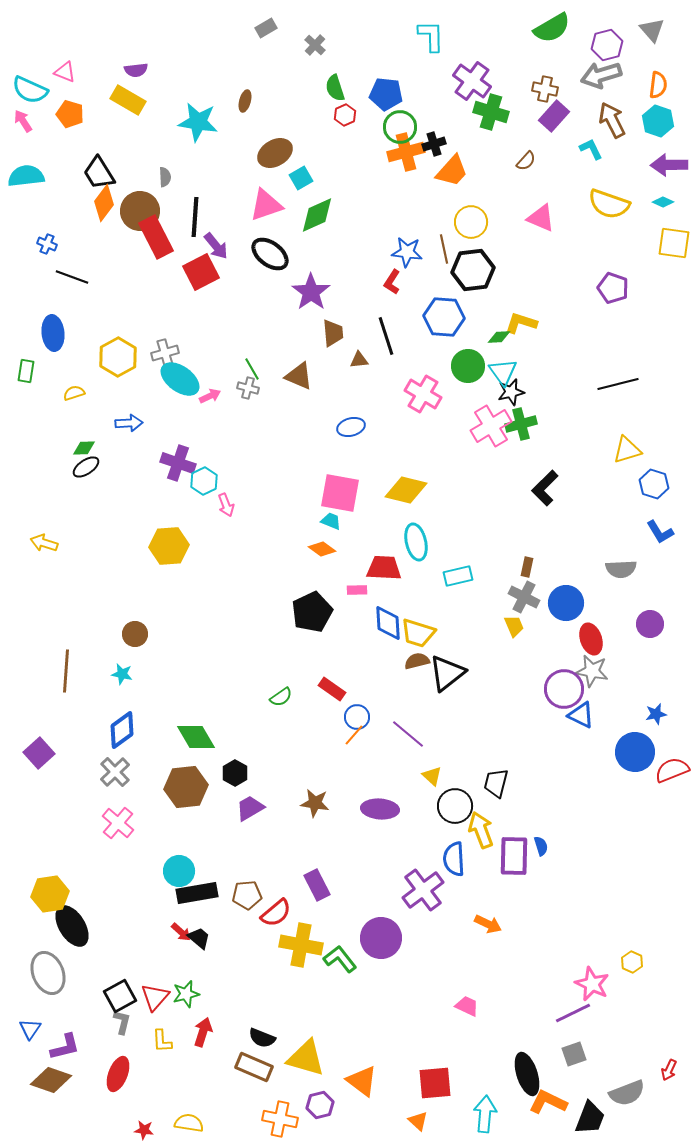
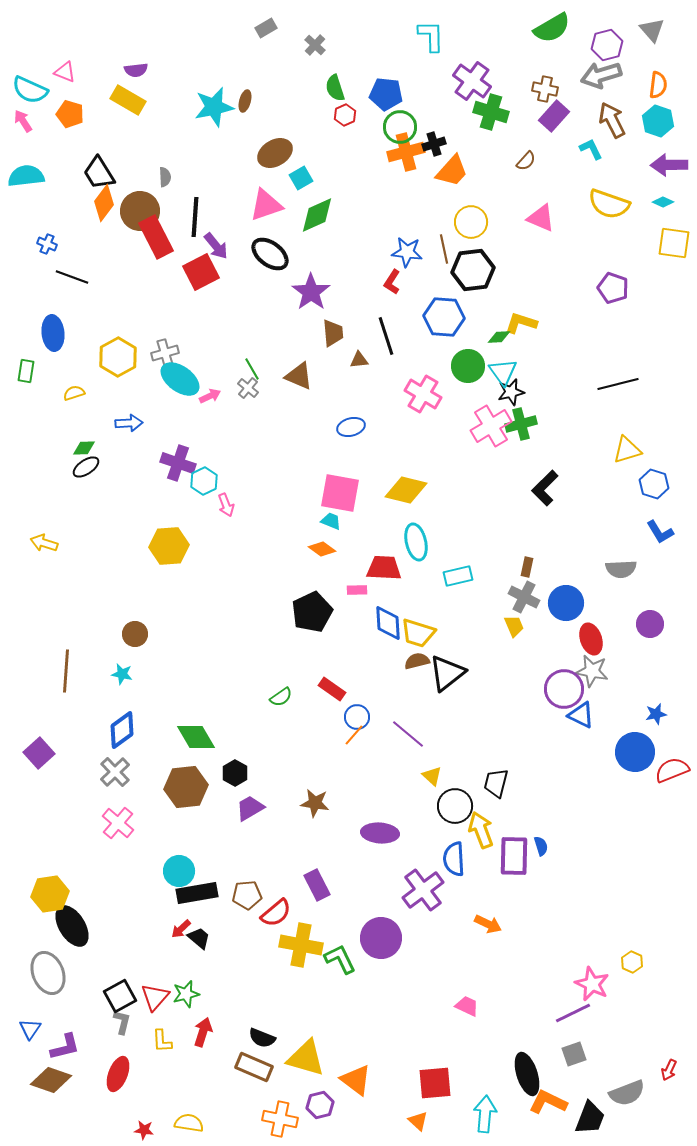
cyan star at (198, 122): moved 16 px right, 15 px up; rotated 21 degrees counterclockwise
gray cross at (248, 388): rotated 25 degrees clockwise
purple ellipse at (380, 809): moved 24 px down
red arrow at (181, 932): moved 3 px up; rotated 95 degrees clockwise
green L-shape at (340, 959): rotated 12 degrees clockwise
orange triangle at (362, 1081): moved 6 px left, 1 px up
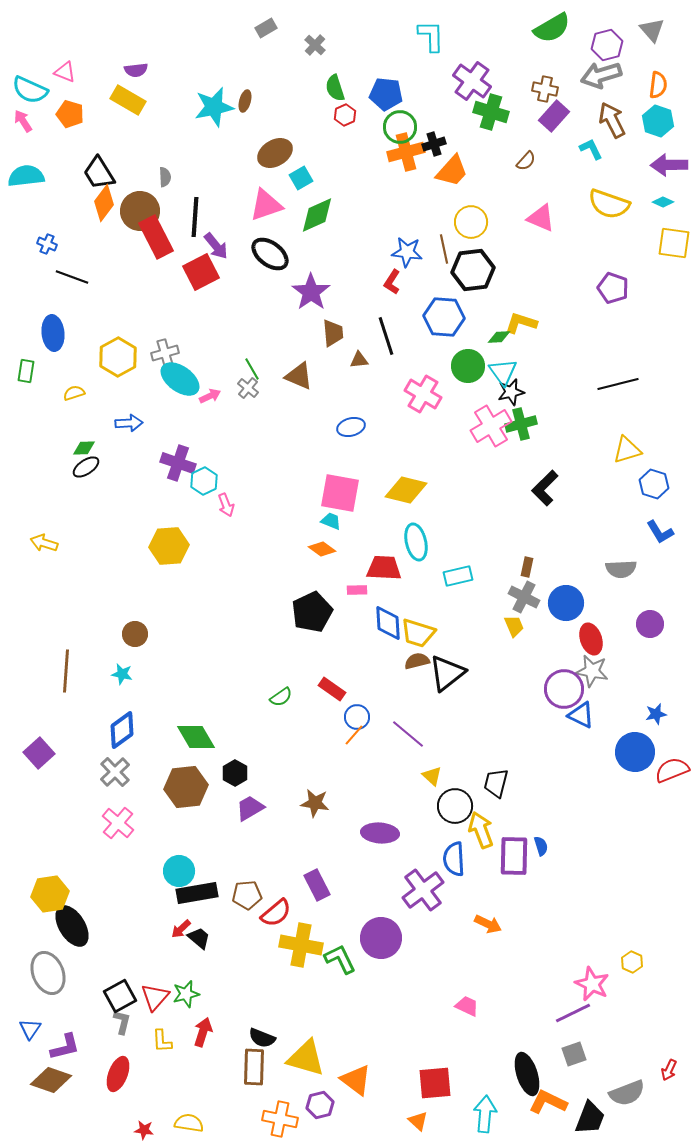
brown rectangle at (254, 1067): rotated 69 degrees clockwise
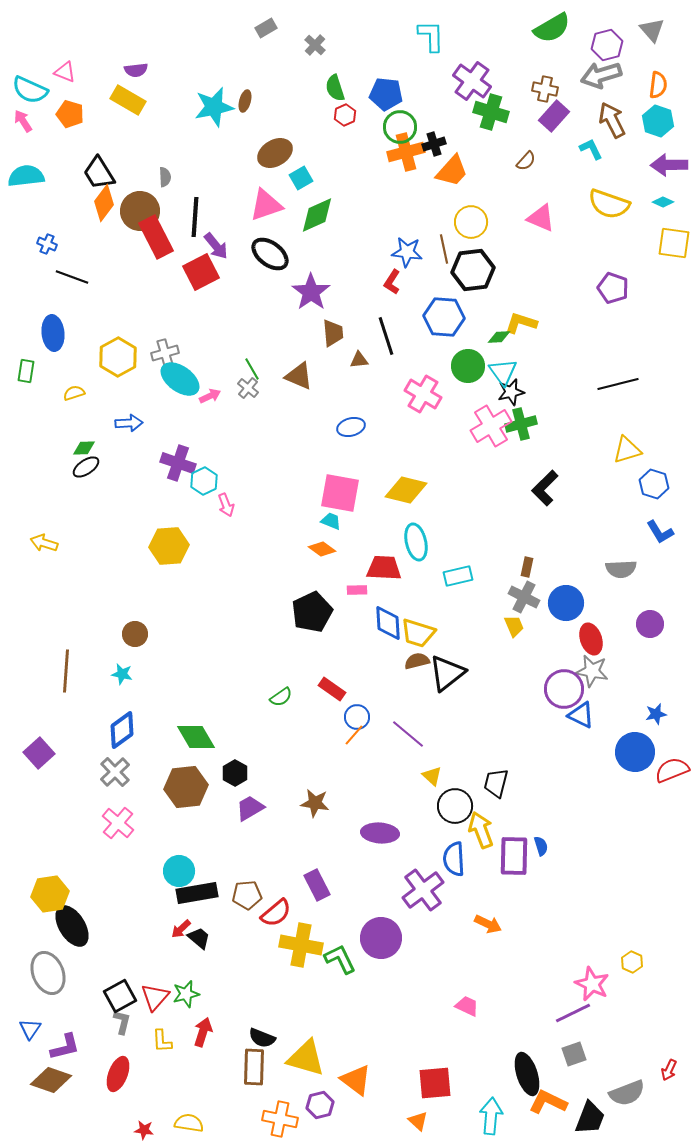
cyan arrow at (485, 1114): moved 6 px right, 2 px down
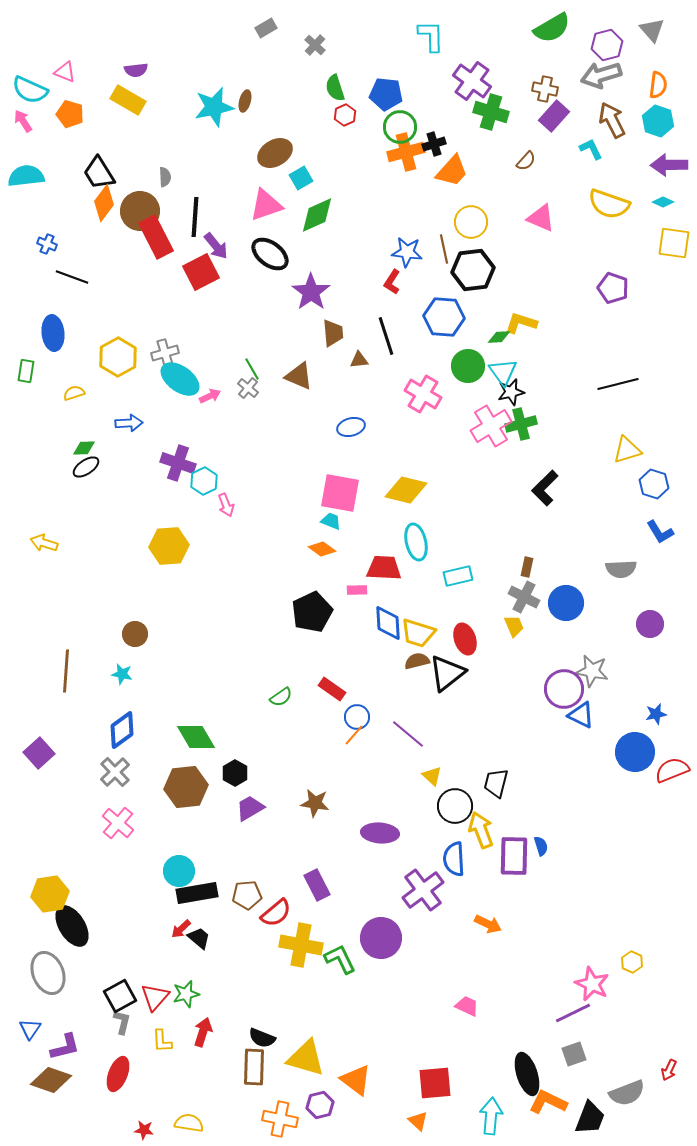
red ellipse at (591, 639): moved 126 px left
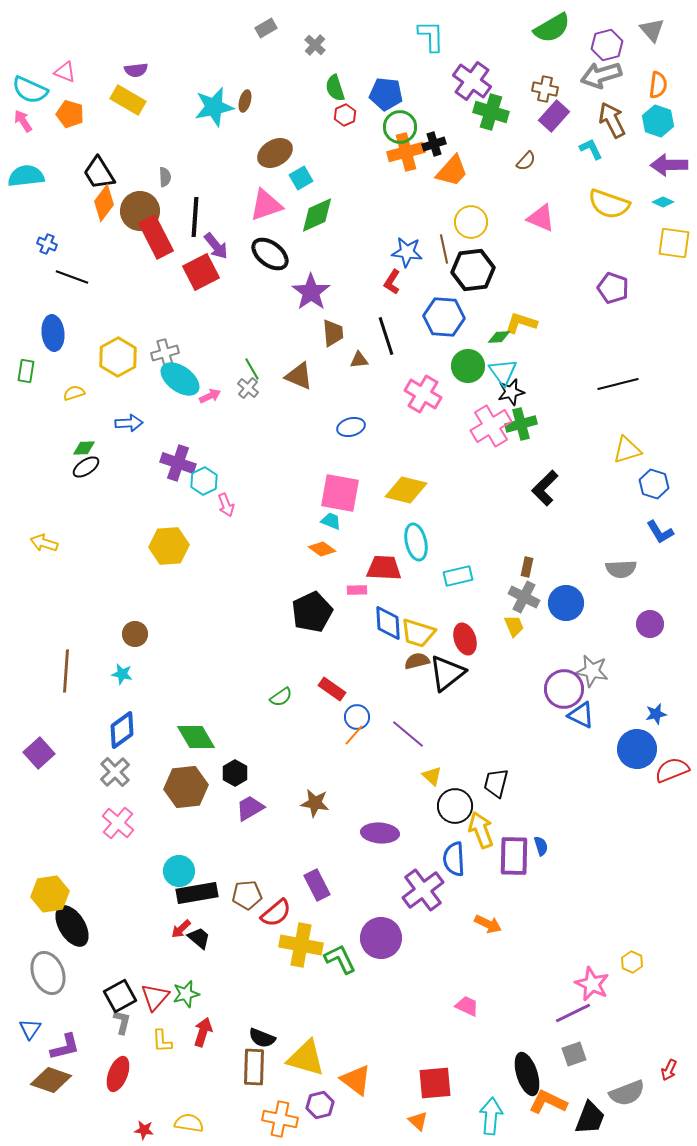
blue circle at (635, 752): moved 2 px right, 3 px up
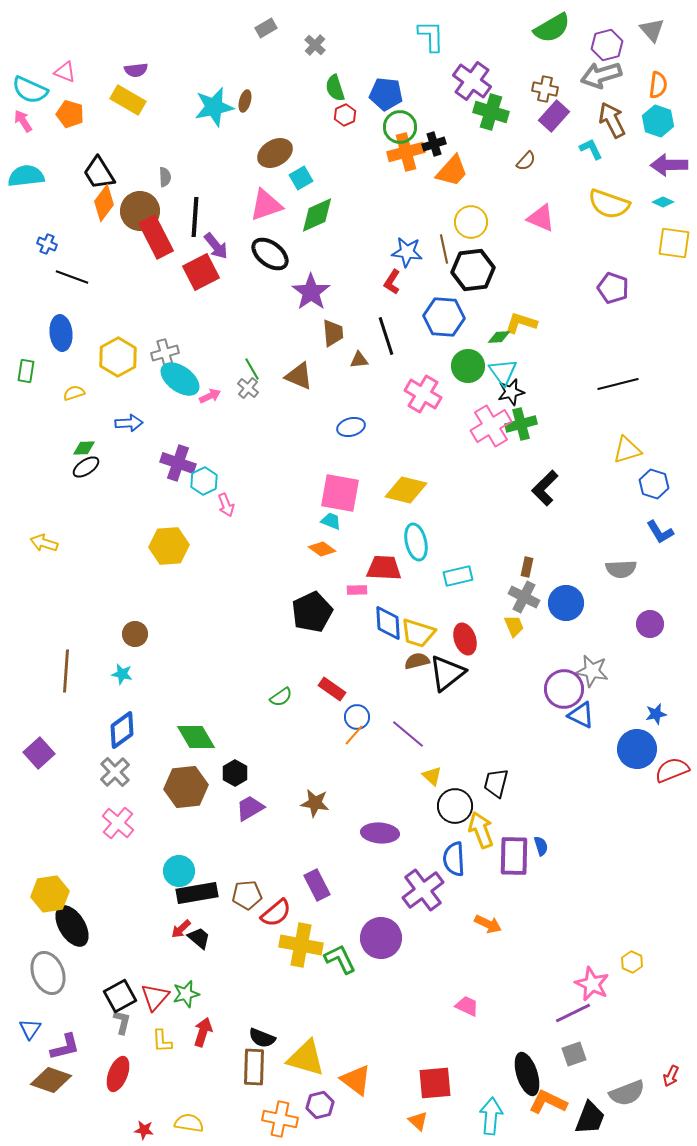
blue ellipse at (53, 333): moved 8 px right
red arrow at (669, 1070): moved 2 px right, 6 px down
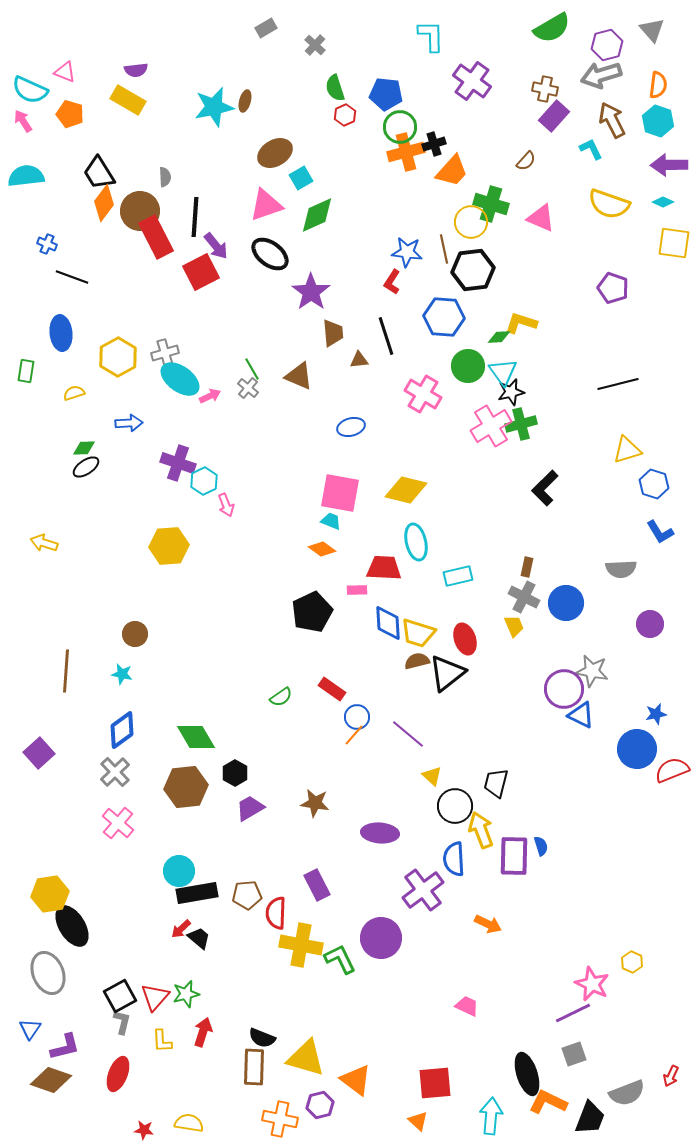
green cross at (491, 112): moved 92 px down
red semicircle at (276, 913): rotated 132 degrees clockwise
